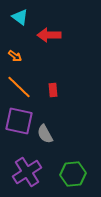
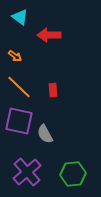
purple cross: rotated 8 degrees counterclockwise
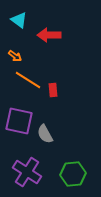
cyan triangle: moved 1 px left, 3 px down
orange line: moved 9 px right, 7 px up; rotated 12 degrees counterclockwise
purple cross: rotated 16 degrees counterclockwise
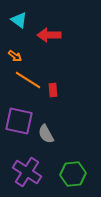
gray semicircle: moved 1 px right
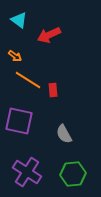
red arrow: rotated 25 degrees counterclockwise
gray semicircle: moved 18 px right
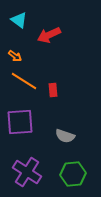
orange line: moved 4 px left, 1 px down
purple square: moved 1 px right, 1 px down; rotated 16 degrees counterclockwise
gray semicircle: moved 1 px right, 2 px down; rotated 42 degrees counterclockwise
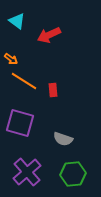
cyan triangle: moved 2 px left, 1 px down
orange arrow: moved 4 px left, 3 px down
purple square: moved 1 px down; rotated 20 degrees clockwise
gray semicircle: moved 2 px left, 3 px down
purple cross: rotated 16 degrees clockwise
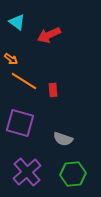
cyan triangle: moved 1 px down
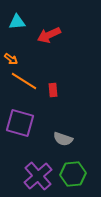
cyan triangle: rotated 42 degrees counterclockwise
purple cross: moved 11 px right, 4 px down
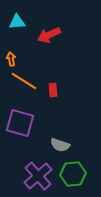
orange arrow: rotated 136 degrees counterclockwise
gray semicircle: moved 3 px left, 6 px down
